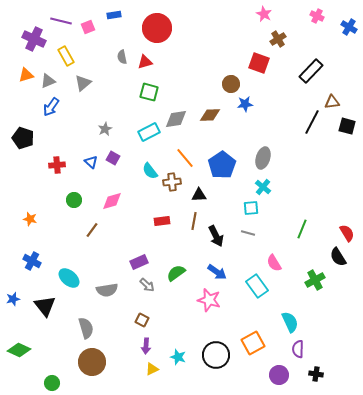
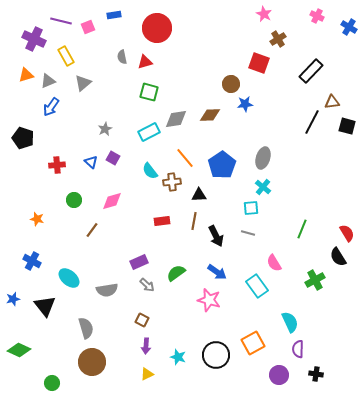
orange star at (30, 219): moved 7 px right
yellow triangle at (152, 369): moved 5 px left, 5 px down
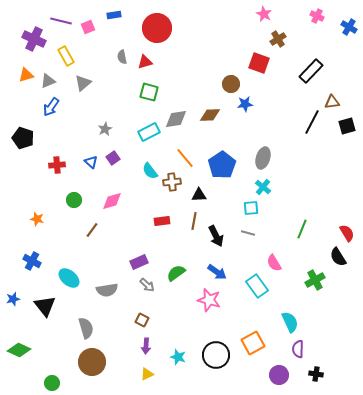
black square at (347, 126): rotated 30 degrees counterclockwise
purple square at (113, 158): rotated 24 degrees clockwise
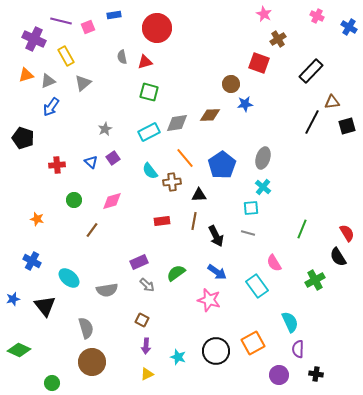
gray diamond at (176, 119): moved 1 px right, 4 px down
black circle at (216, 355): moved 4 px up
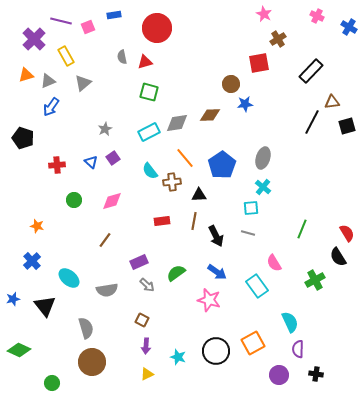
purple cross at (34, 39): rotated 20 degrees clockwise
red square at (259, 63): rotated 30 degrees counterclockwise
orange star at (37, 219): moved 7 px down
brown line at (92, 230): moved 13 px right, 10 px down
blue cross at (32, 261): rotated 18 degrees clockwise
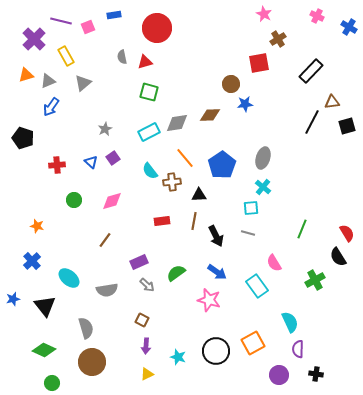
green diamond at (19, 350): moved 25 px right
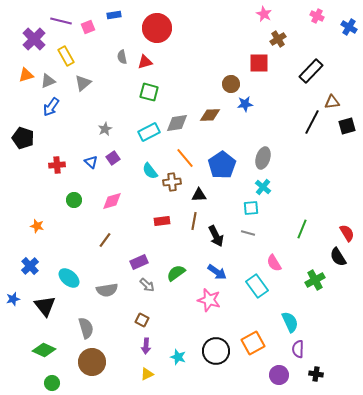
red square at (259, 63): rotated 10 degrees clockwise
blue cross at (32, 261): moved 2 px left, 5 px down
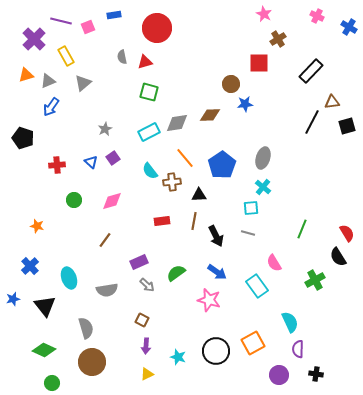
cyan ellipse at (69, 278): rotated 30 degrees clockwise
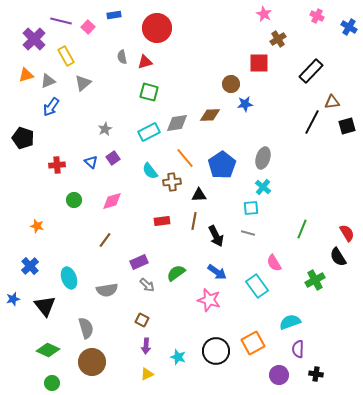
pink square at (88, 27): rotated 24 degrees counterclockwise
cyan semicircle at (290, 322): rotated 85 degrees counterclockwise
green diamond at (44, 350): moved 4 px right
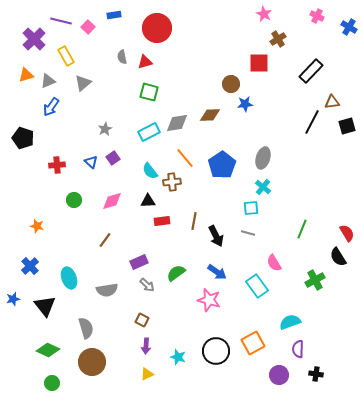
black triangle at (199, 195): moved 51 px left, 6 px down
